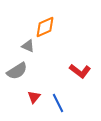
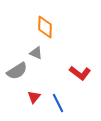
orange diamond: rotated 65 degrees counterclockwise
gray triangle: moved 8 px right, 7 px down
red L-shape: moved 2 px down
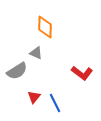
red L-shape: moved 2 px right
blue line: moved 3 px left
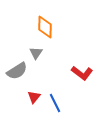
gray triangle: rotated 40 degrees clockwise
